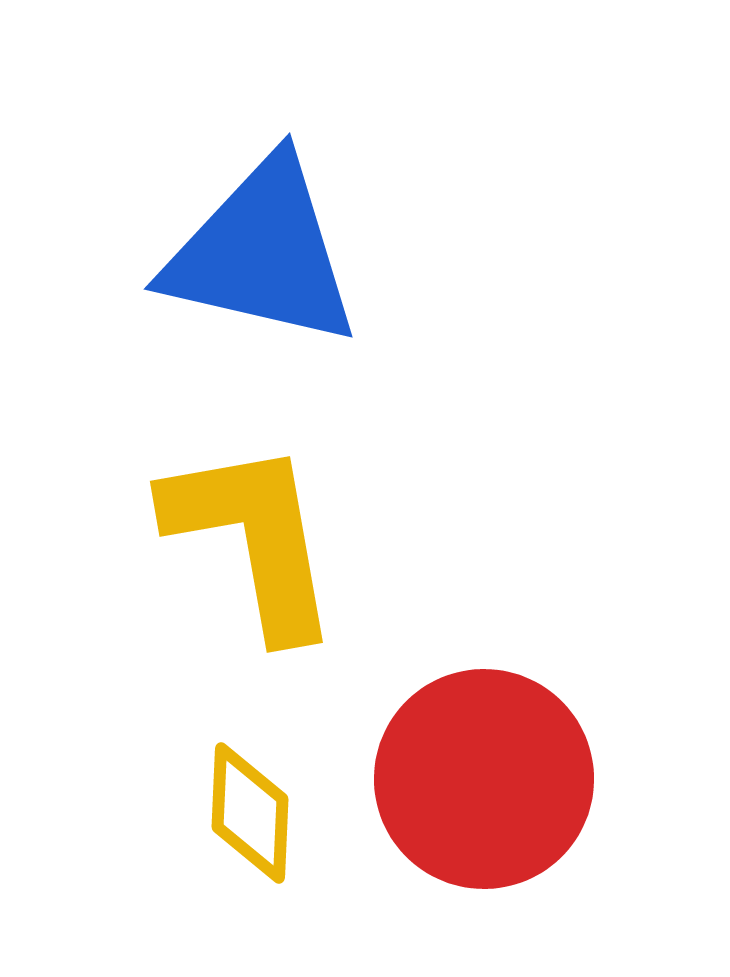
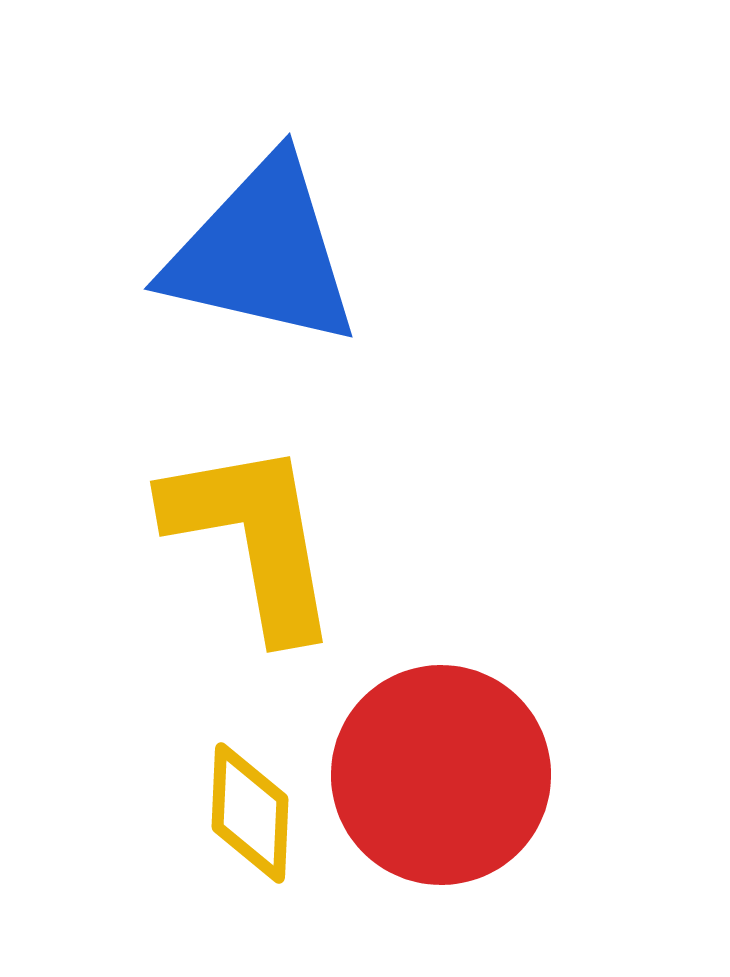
red circle: moved 43 px left, 4 px up
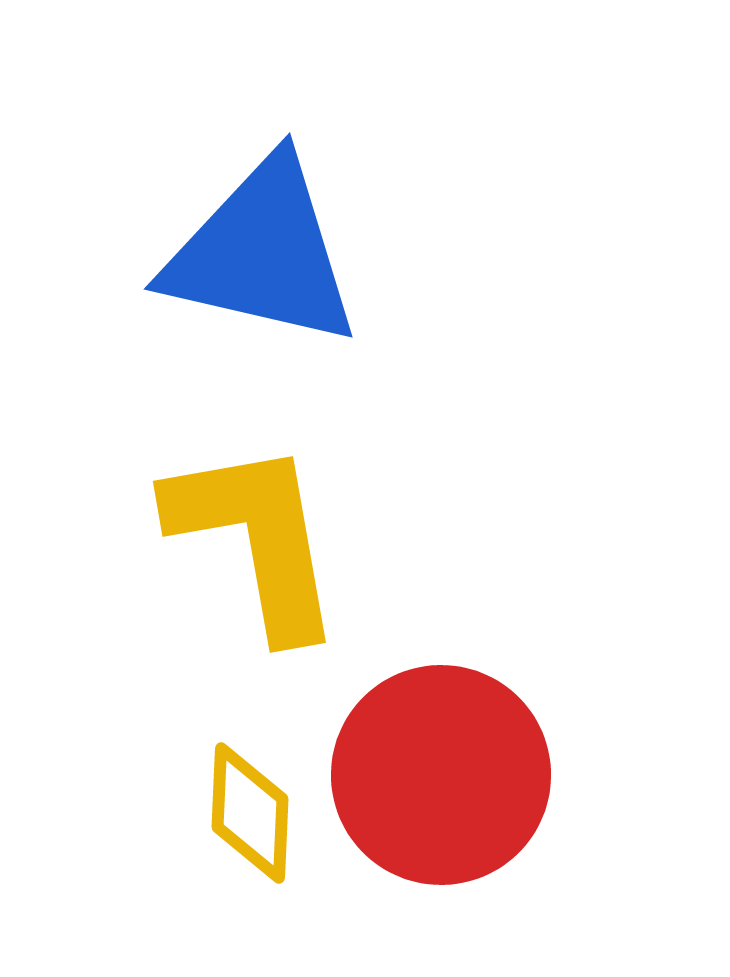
yellow L-shape: moved 3 px right
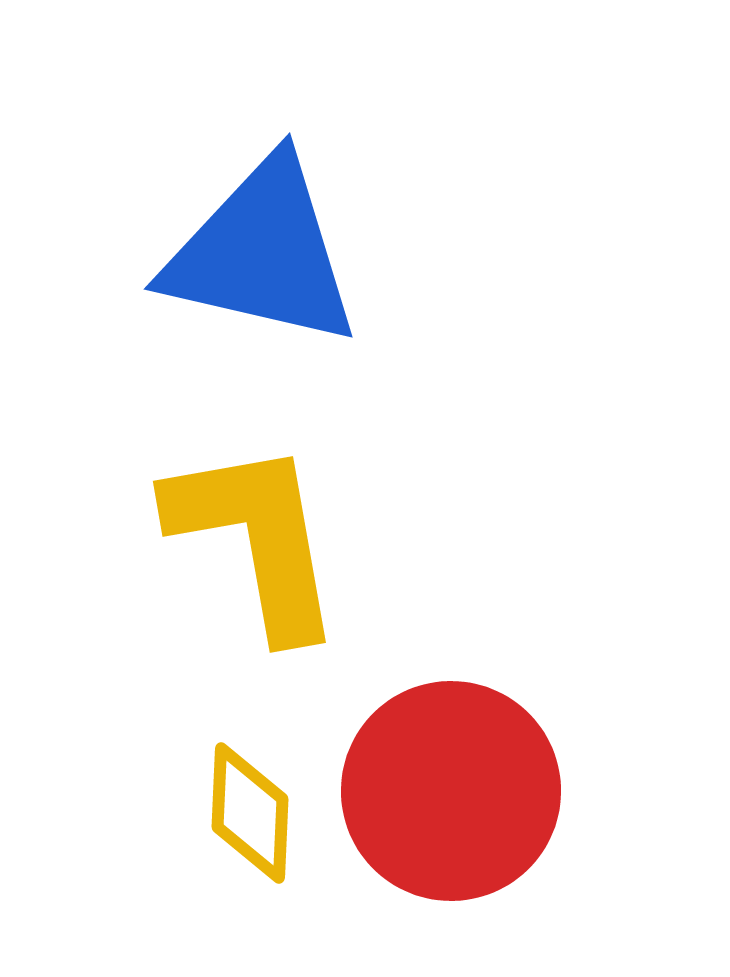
red circle: moved 10 px right, 16 px down
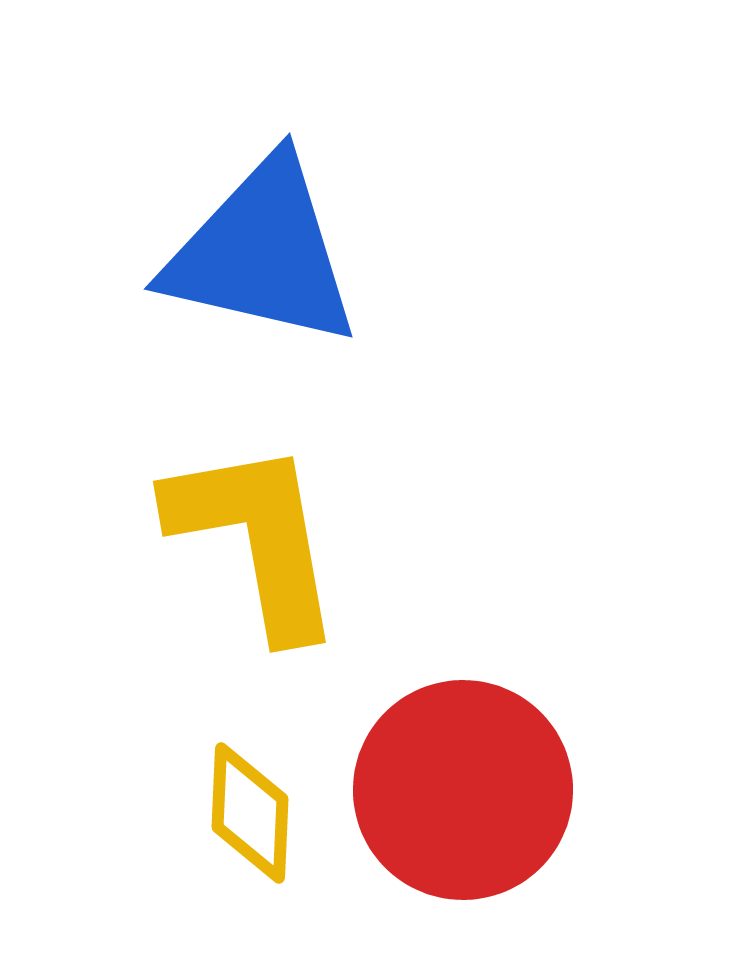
red circle: moved 12 px right, 1 px up
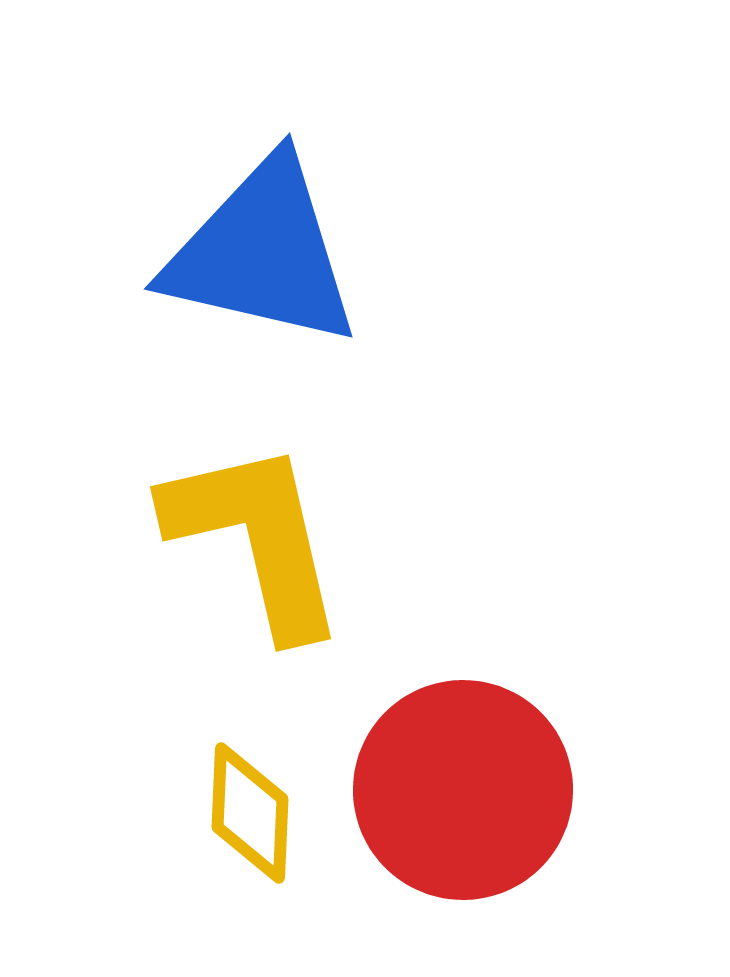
yellow L-shape: rotated 3 degrees counterclockwise
